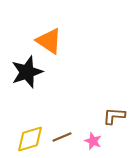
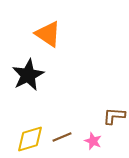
orange triangle: moved 1 px left, 7 px up
black star: moved 1 px right, 3 px down; rotated 8 degrees counterclockwise
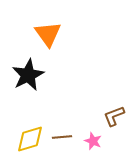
orange triangle: rotated 20 degrees clockwise
brown L-shape: rotated 25 degrees counterclockwise
brown line: rotated 18 degrees clockwise
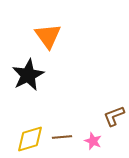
orange triangle: moved 2 px down
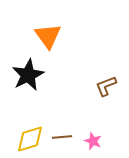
brown L-shape: moved 8 px left, 30 px up
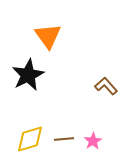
brown L-shape: rotated 70 degrees clockwise
brown line: moved 2 px right, 2 px down
pink star: rotated 18 degrees clockwise
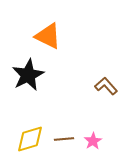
orange triangle: rotated 28 degrees counterclockwise
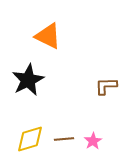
black star: moved 5 px down
brown L-shape: rotated 50 degrees counterclockwise
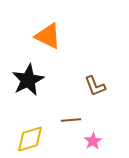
brown L-shape: moved 11 px left; rotated 110 degrees counterclockwise
brown line: moved 7 px right, 19 px up
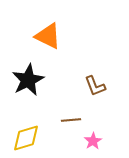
yellow diamond: moved 4 px left, 1 px up
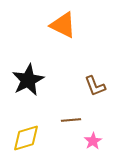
orange triangle: moved 15 px right, 11 px up
